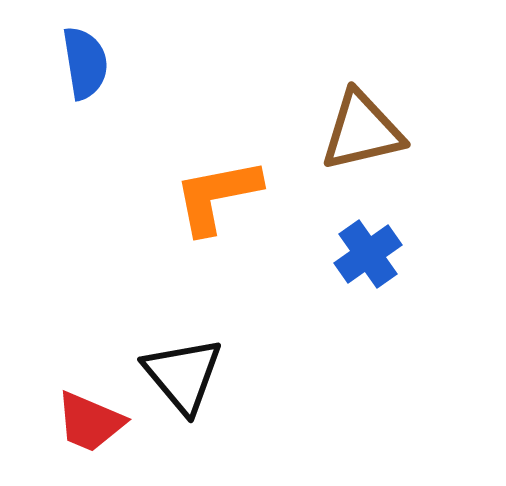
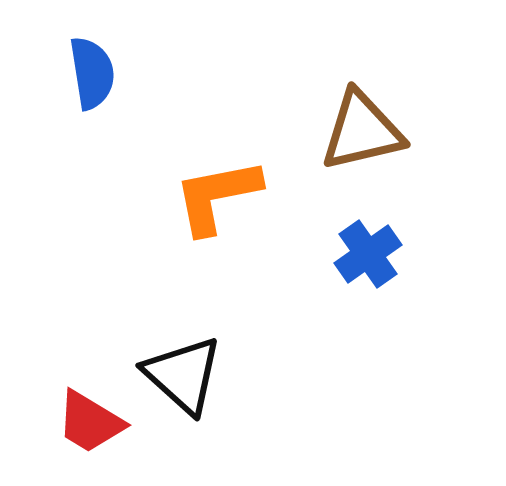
blue semicircle: moved 7 px right, 10 px down
black triangle: rotated 8 degrees counterclockwise
red trapezoid: rotated 8 degrees clockwise
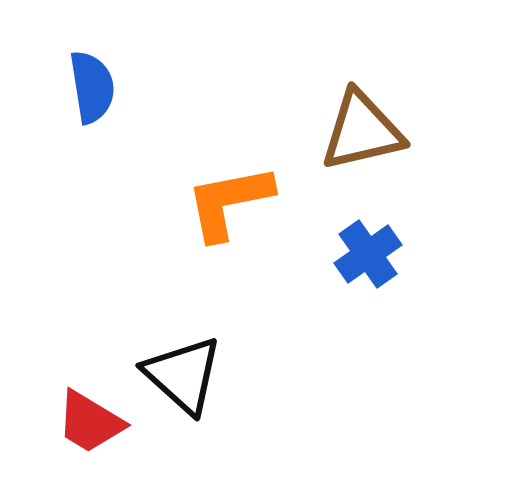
blue semicircle: moved 14 px down
orange L-shape: moved 12 px right, 6 px down
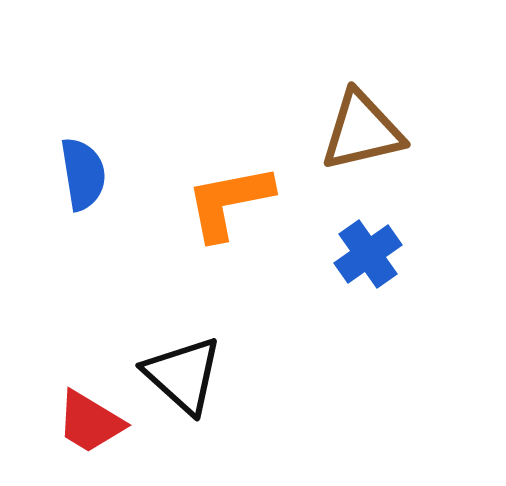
blue semicircle: moved 9 px left, 87 px down
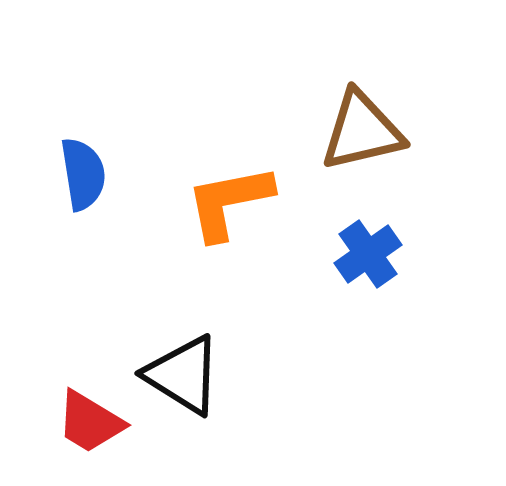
black triangle: rotated 10 degrees counterclockwise
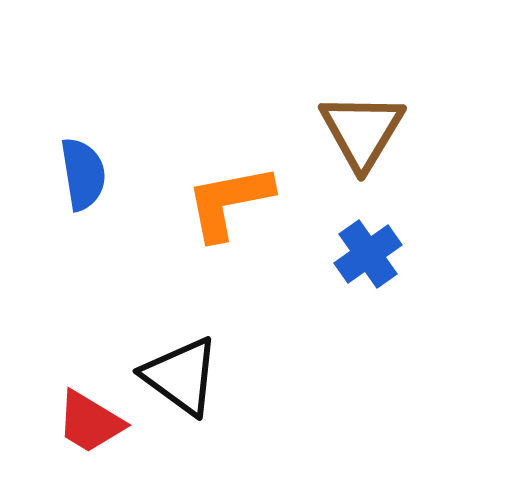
brown triangle: rotated 46 degrees counterclockwise
black triangle: moved 2 px left, 1 px down; rotated 4 degrees clockwise
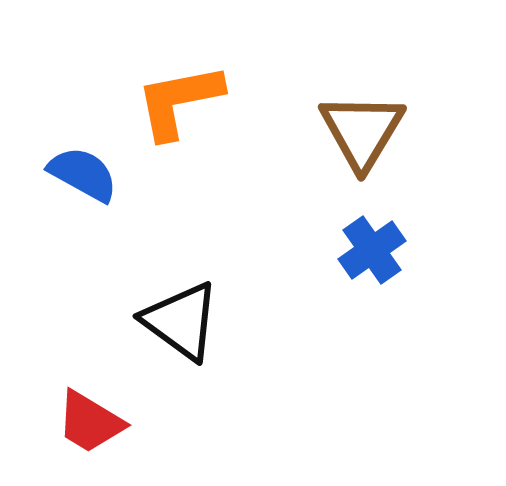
blue semicircle: rotated 52 degrees counterclockwise
orange L-shape: moved 50 px left, 101 px up
blue cross: moved 4 px right, 4 px up
black triangle: moved 55 px up
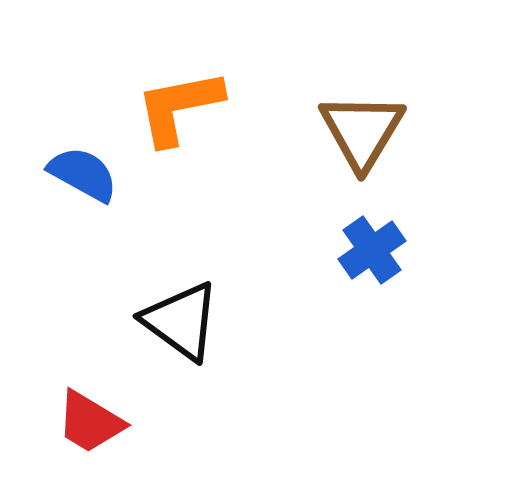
orange L-shape: moved 6 px down
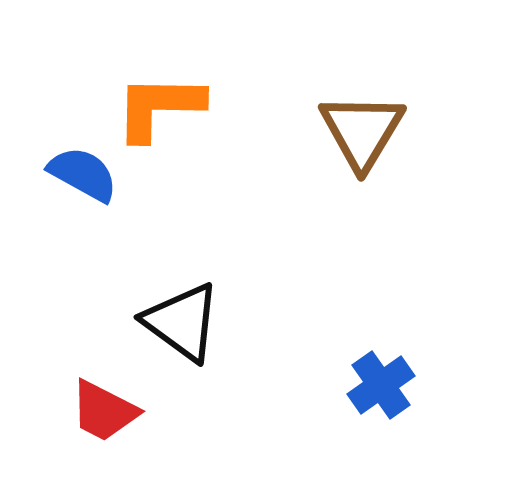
orange L-shape: moved 20 px left; rotated 12 degrees clockwise
blue cross: moved 9 px right, 135 px down
black triangle: moved 1 px right, 1 px down
red trapezoid: moved 14 px right, 11 px up; rotated 4 degrees counterclockwise
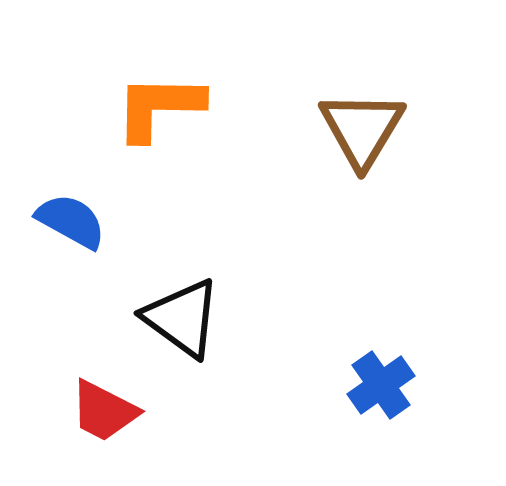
brown triangle: moved 2 px up
blue semicircle: moved 12 px left, 47 px down
black triangle: moved 4 px up
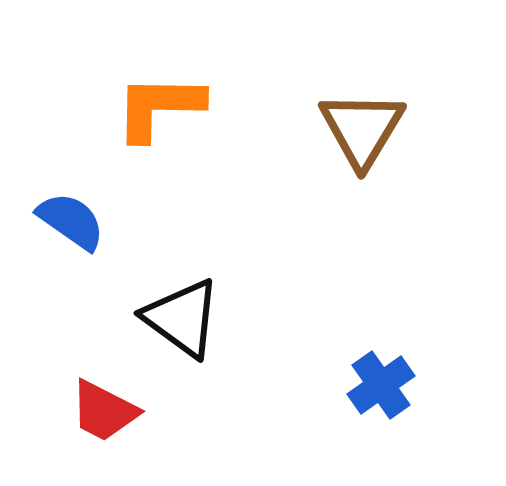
blue semicircle: rotated 6 degrees clockwise
